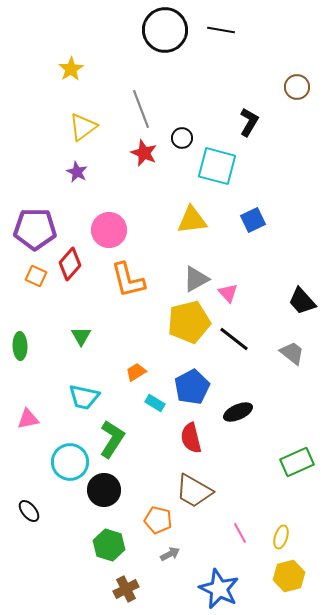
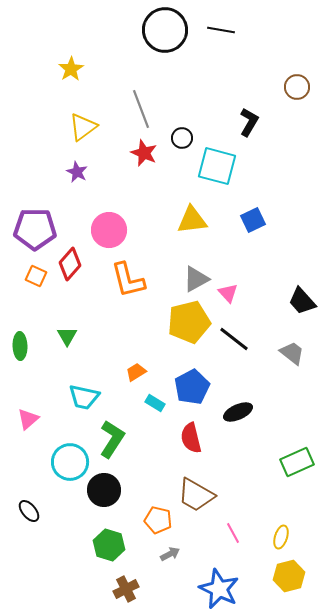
green triangle at (81, 336): moved 14 px left
pink triangle at (28, 419): rotated 30 degrees counterclockwise
brown trapezoid at (194, 491): moved 2 px right, 4 px down
pink line at (240, 533): moved 7 px left
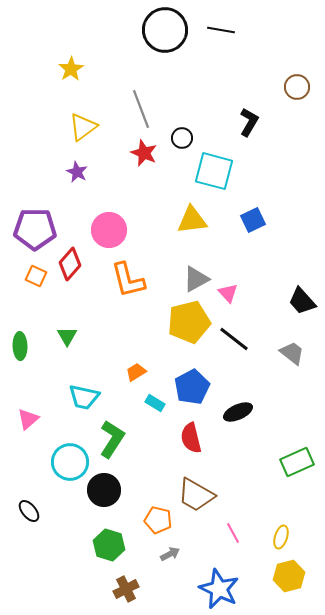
cyan square at (217, 166): moved 3 px left, 5 px down
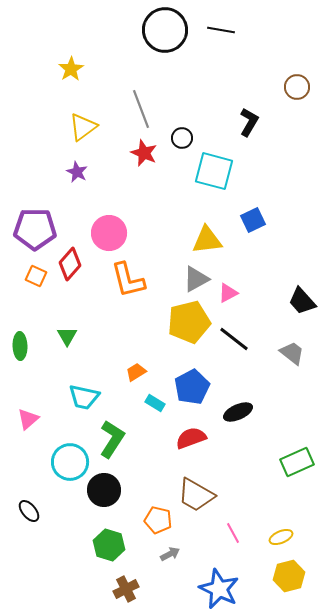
yellow triangle at (192, 220): moved 15 px right, 20 px down
pink circle at (109, 230): moved 3 px down
pink triangle at (228, 293): rotated 45 degrees clockwise
red semicircle at (191, 438): rotated 84 degrees clockwise
yellow ellipse at (281, 537): rotated 50 degrees clockwise
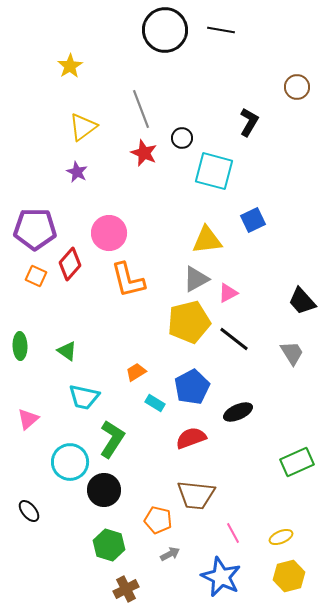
yellow star at (71, 69): moved 1 px left, 3 px up
green triangle at (67, 336): moved 15 px down; rotated 25 degrees counterclockwise
gray trapezoid at (292, 353): rotated 20 degrees clockwise
brown trapezoid at (196, 495): rotated 24 degrees counterclockwise
blue star at (219, 589): moved 2 px right, 12 px up
